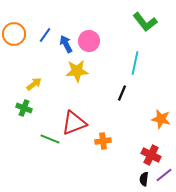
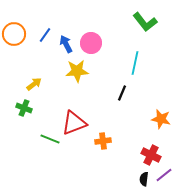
pink circle: moved 2 px right, 2 px down
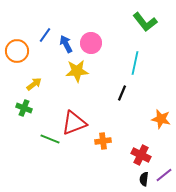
orange circle: moved 3 px right, 17 px down
red cross: moved 10 px left
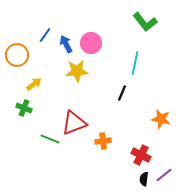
orange circle: moved 4 px down
